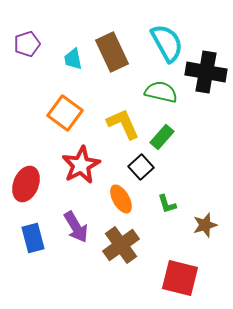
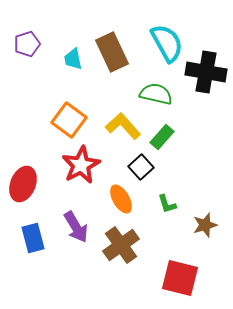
green semicircle: moved 5 px left, 2 px down
orange square: moved 4 px right, 7 px down
yellow L-shape: moved 2 px down; rotated 18 degrees counterclockwise
red ellipse: moved 3 px left
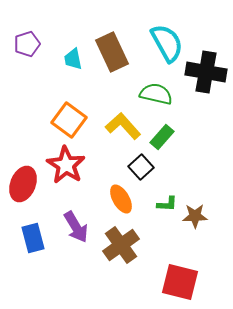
red star: moved 15 px left; rotated 12 degrees counterclockwise
green L-shape: rotated 70 degrees counterclockwise
brown star: moved 10 px left, 9 px up; rotated 15 degrees clockwise
red square: moved 4 px down
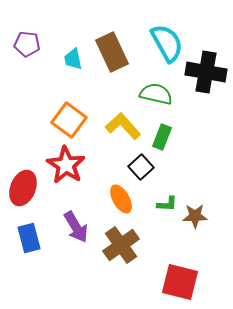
purple pentagon: rotated 25 degrees clockwise
green rectangle: rotated 20 degrees counterclockwise
red ellipse: moved 4 px down
blue rectangle: moved 4 px left
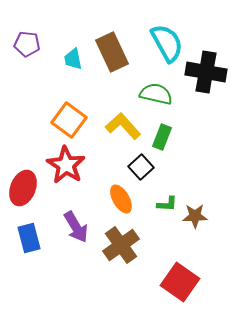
red square: rotated 21 degrees clockwise
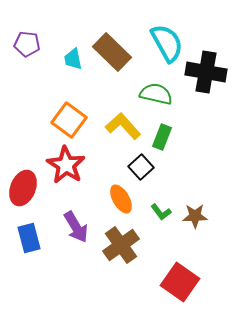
brown rectangle: rotated 21 degrees counterclockwise
green L-shape: moved 6 px left, 8 px down; rotated 50 degrees clockwise
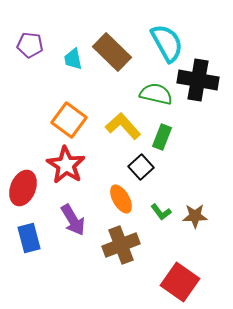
purple pentagon: moved 3 px right, 1 px down
black cross: moved 8 px left, 8 px down
purple arrow: moved 3 px left, 7 px up
brown cross: rotated 15 degrees clockwise
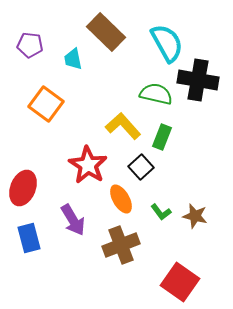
brown rectangle: moved 6 px left, 20 px up
orange square: moved 23 px left, 16 px up
red star: moved 22 px right
brown star: rotated 15 degrees clockwise
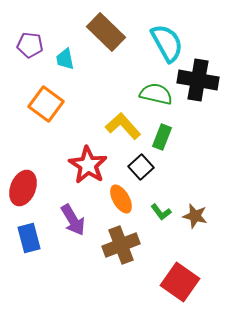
cyan trapezoid: moved 8 px left
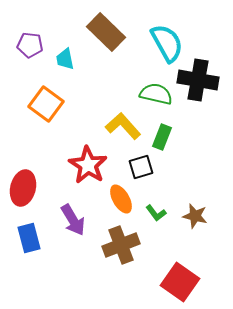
black square: rotated 25 degrees clockwise
red ellipse: rotated 8 degrees counterclockwise
green L-shape: moved 5 px left, 1 px down
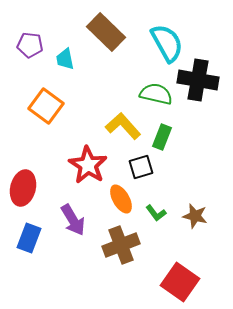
orange square: moved 2 px down
blue rectangle: rotated 36 degrees clockwise
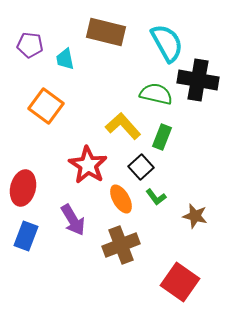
brown rectangle: rotated 30 degrees counterclockwise
black square: rotated 25 degrees counterclockwise
green L-shape: moved 16 px up
blue rectangle: moved 3 px left, 2 px up
